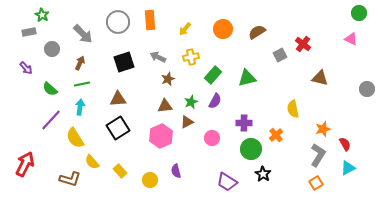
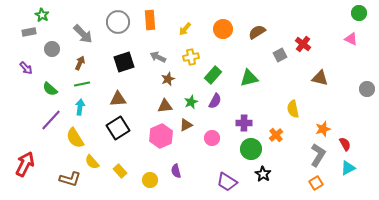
green triangle at (247, 78): moved 2 px right
brown triangle at (187, 122): moved 1 px left, 3 px down
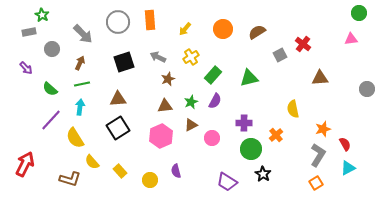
pink triangle at (351, 39): rotated 32 degrees counterclockwise
yellow cross at (191, 57): rotated 21 degrees counterclockwise
brown triangle at (320, 78): rotated 18 degrees counterclockwise
brown triangle at (186, 125): moved 5 px right
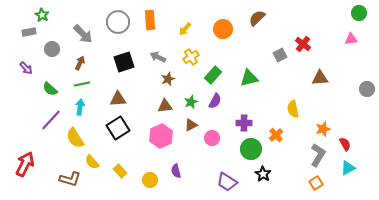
brown semicircle at (257, 32): moved 14 px up; rotated 12 degrees counterclockwise
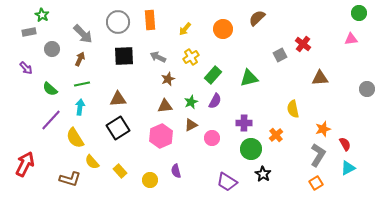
black square at (124, 62): moved 6 px up; rotated 15 degrees clockwise
brown arrow at (80, 63): moved 4 px up
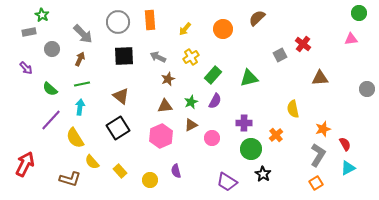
brown triangle at (118, 99): moved 3 px right, 3 px up; rotated 42 degrees clockwise
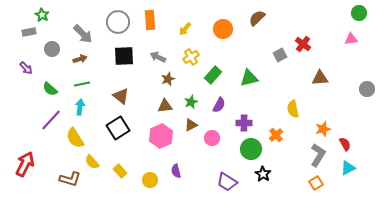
brown arrow at (80, 59): rotated 48 degrees clockwise
purple semicircle at (215, 101): moved 4 px right, 4 px down
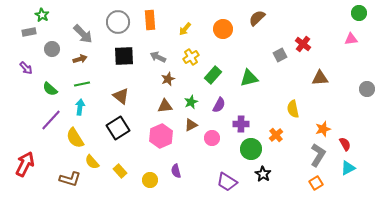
purple cross at (244, 123): moved 3 px left, 1 px down
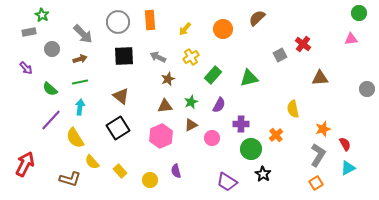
green line at (82, 84): moved 2 px left, 2 px up
